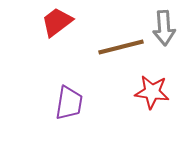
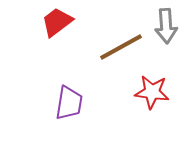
gray arrow: moved 2 px right, 2 px up
brown line: rotated 15 degrees counterclockwise
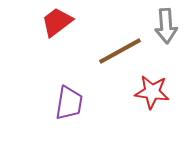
brown line: moved 1 px left, 4 px down
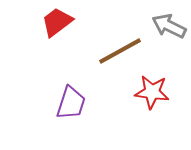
gray arrow: moved 3 px right; rotated 120 degrees clockwise
purple trapezoid: moved 2 px right; rotated 9 degrees clockwise
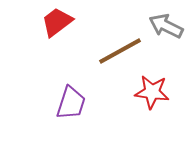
gray arrow: moved 3 px left
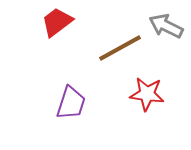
brown line: moved 3 px up
red star: moved 5 px left, 2 px down
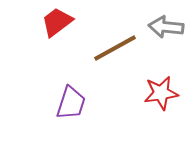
gray arrow: moved 1 px down; rotated 20 degrees counterclockwise
brown line: moved 5 px left
red star: moved 14 px right, 1 px up; rotated 16 degrees counterclockwise
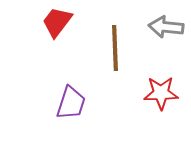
red trapezoid: rotated 16 degrees counterclockwise
brown line: rotated 63 degrees counterclockwise
red star: rotated 8 degrees clockwise
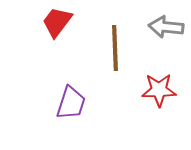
red star: moved 2 px left, 3 px up
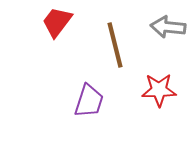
gray arrow: moved 2 px right
brown line: moved 3 px up; rotated 12 degrees counterclockwise
purple trapezoid: moved 18 px right, 2 px up
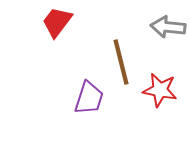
brown line: moved 6 px right, 17 px down
red star: moved 1 px right; rotated 12 degrees clockwise
purple trapezoid: moved 3 px up
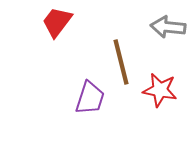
purple trapezoid: moved 1 px right
